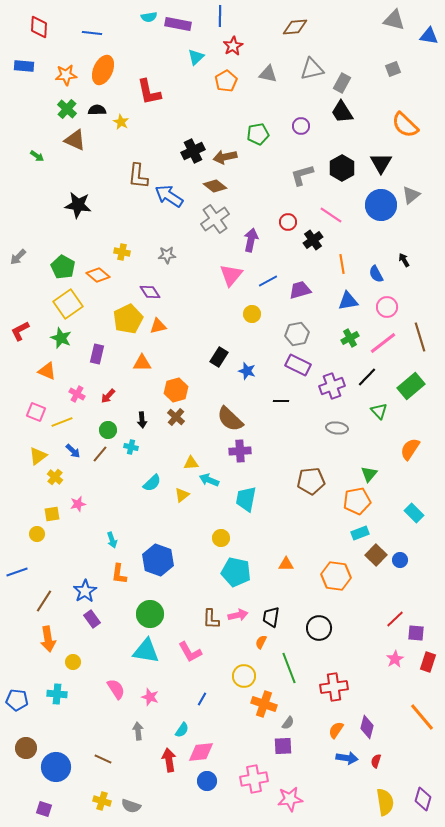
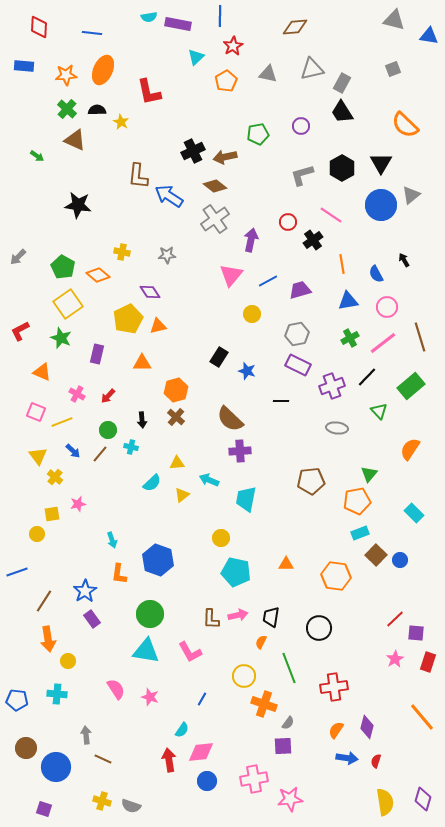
orange triangle at (47, 371): moved 5 px left, 1 px down
yellow triangle at (38, 456): rotated 30 degrees counterclockwise
yellow triangle at (191, 463): moved 14 px left
yellow circle at (73, 662): moved 5 px left, 1 px up
gray arrow at (138, 731): moved 52 px left, 4 px down
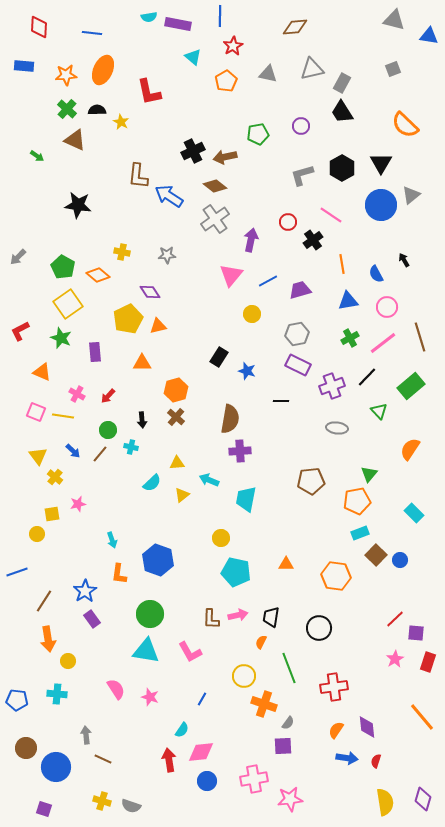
cyan triangle at (196, 57): moved 3 px left; rotated 36 degrees counterclockwise
purple rectangle at (97, 354): moved 2 px left, 2 px up; rotated 18 degrees counterclockwise
brown semicircle at (230, 419): rotated 124 degrees counterclockwise
yellow line at (62, 422): moved 1 px right, 6 px up; rotated 30 degrees clockwise
purple diamond at (367, 727): rotated 20 degrees counterclockwise
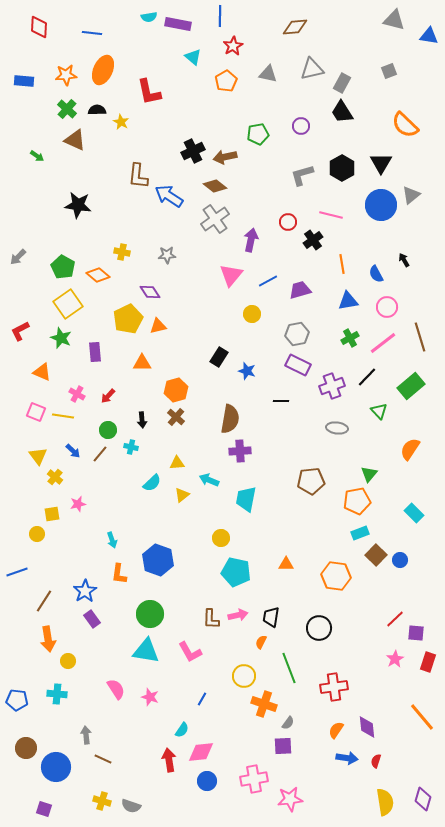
blue rectangle at (24, 66): moved 15 px down
gray square at (393, 69): moved 4 px left, 2 px down
pink line at (331, 215): rotated 20 degrees counterclockwise
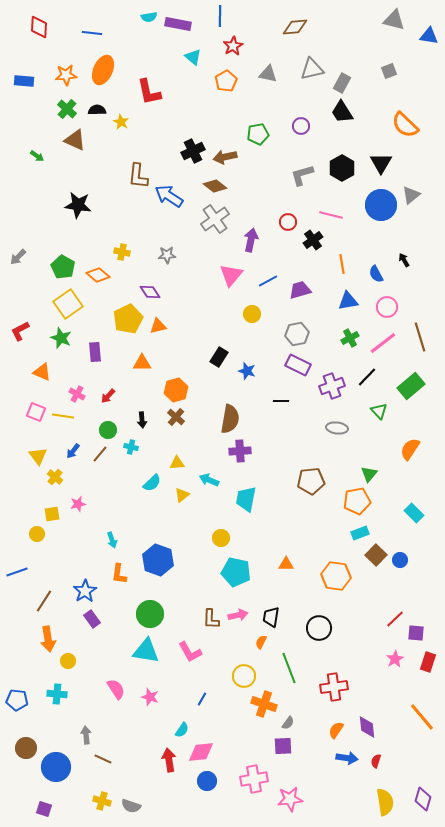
blue arrow at (73, 451): rotated 84 degrees clockwise
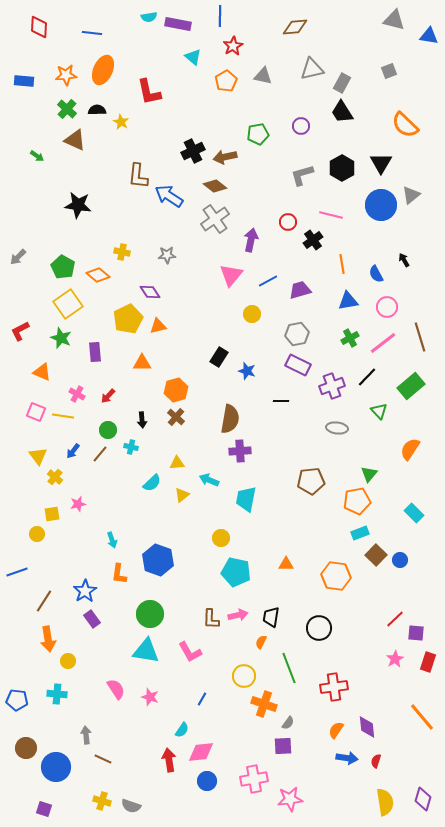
gray triangle at (268, 74): moved 5 px left, 2 px down
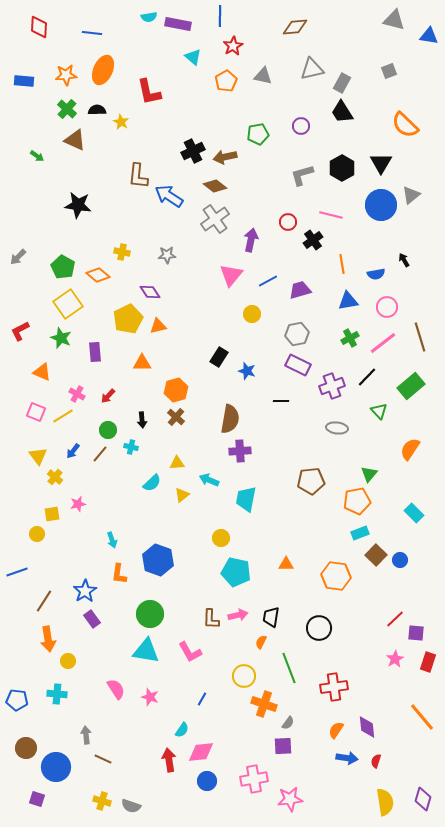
blue semicircle at (376, 274): rotated 72 degrees counterclockwise
yellow line at (63, 416): rotated 40 degrees counterclockwise
purple square at (44, 809): moved 7 px left, 10 px up
